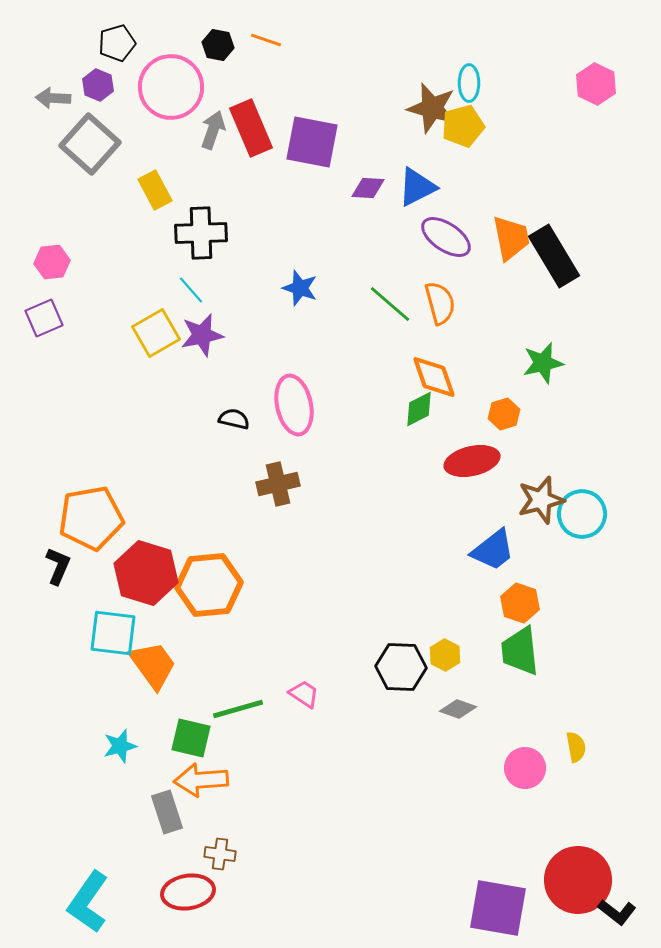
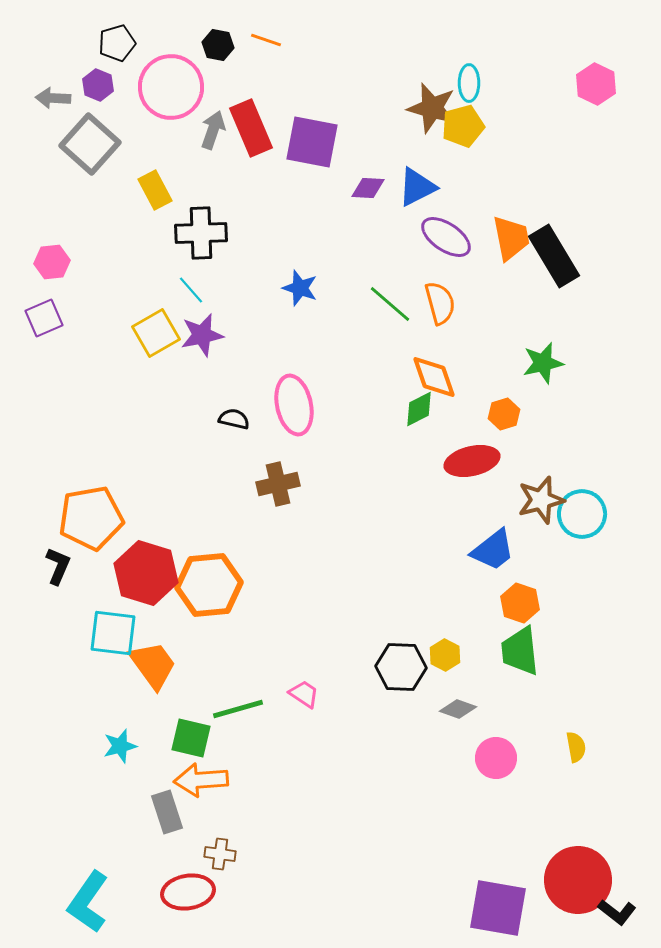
pink circle at (525, 768): moved 29 px left, 10 px up
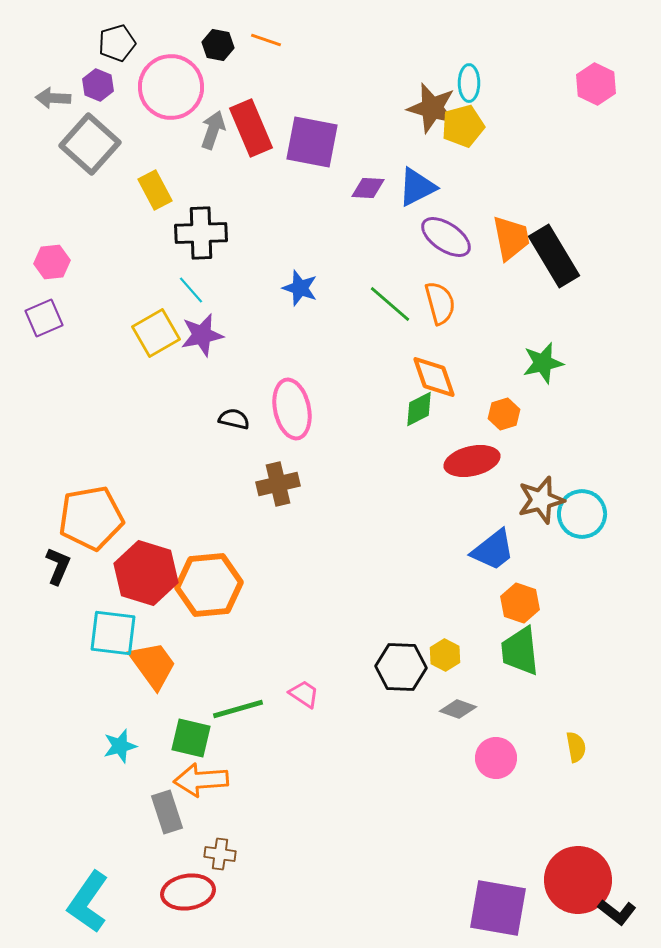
pink ellipse at (294, 405): moved 2 px left, 4 px down
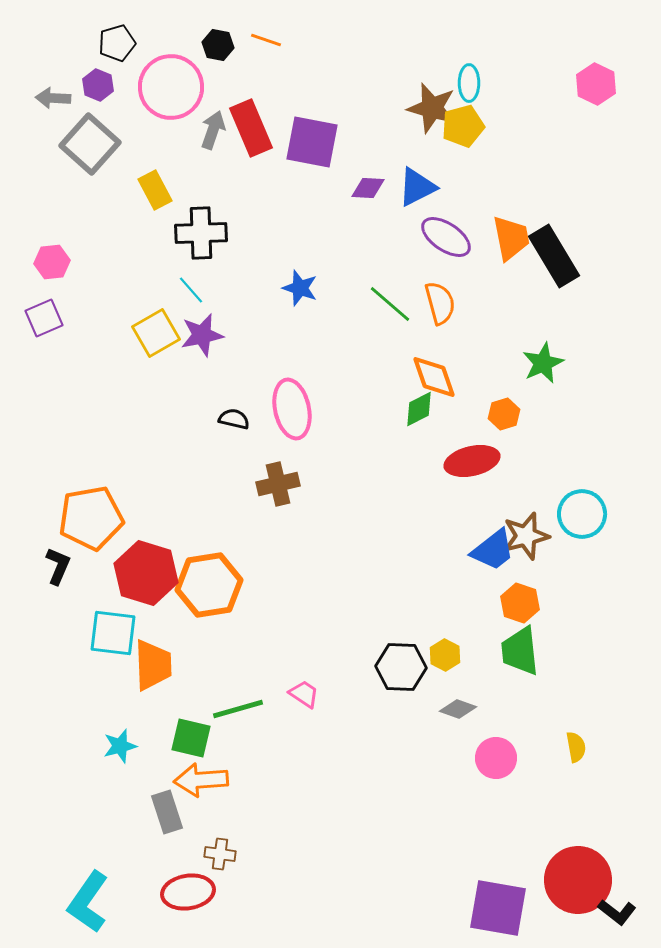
green star at (543, 363): rotated 12 degrees counterclockwise
brown star at (541, 500): moved 15 px left, 36 px down
orange hexagon at (209, 585): rotated 4 degrees counterclockwise
orange trapezoid at (153, 665): rotated 34 degrees clockwise
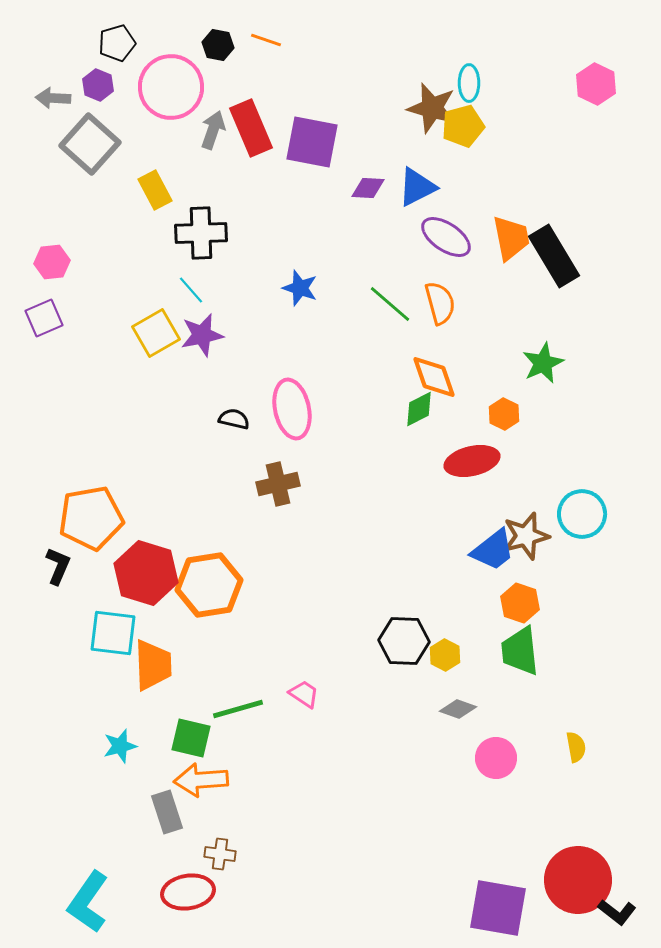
orange hexagon at (504, 414): rotated 16 degrees counterclockwise
black hexagon at (401, 667): moved 3 px right, 26 px up
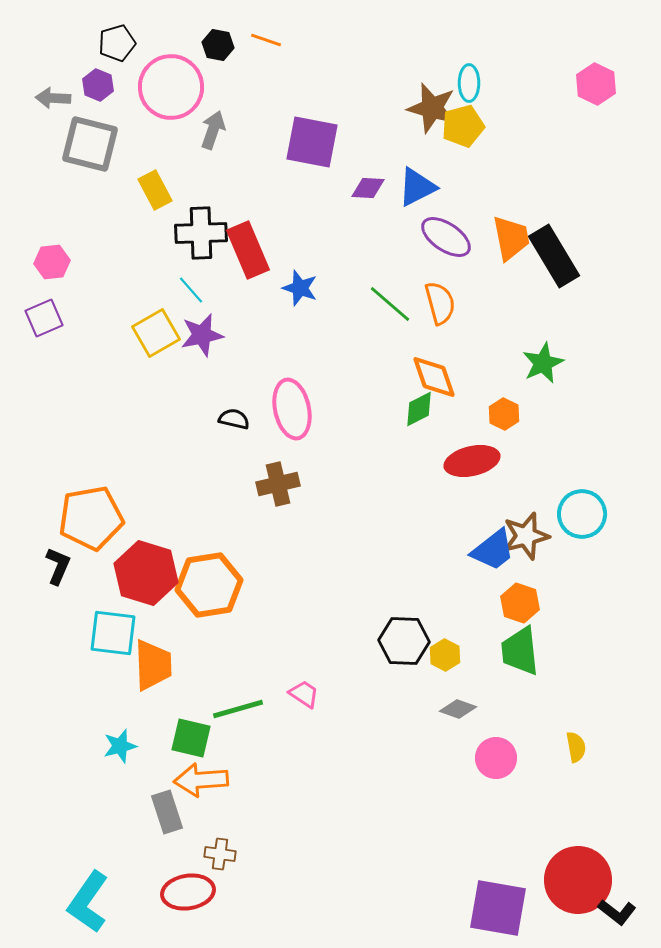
red rectangle at (251, 128): moved 3 px left, 122 px down
gray square at (90, 144): rotated 28 degrees counterclockwise
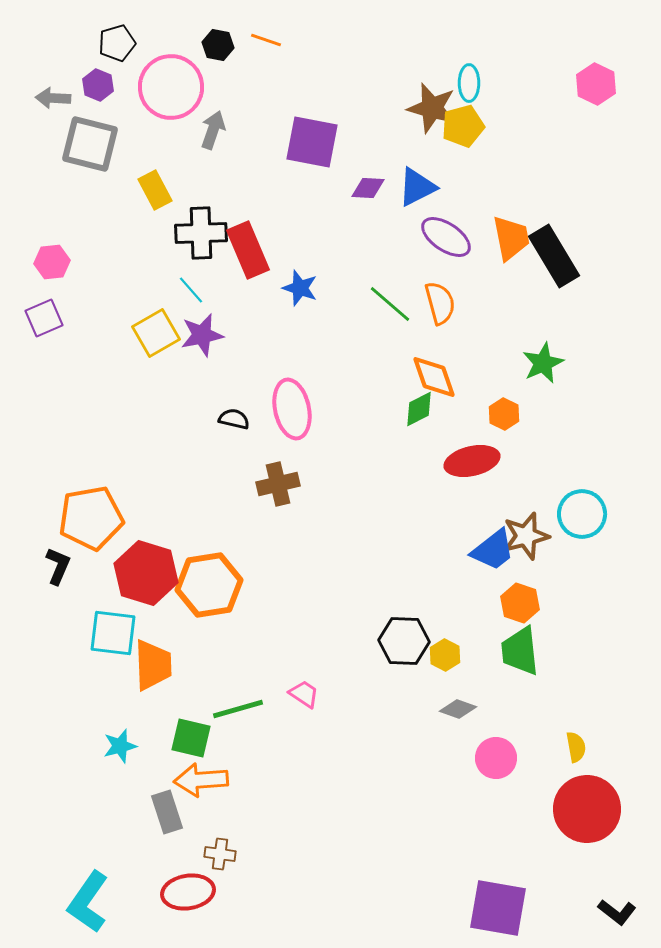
red circle at (578, 880): moved 9 px right, 71 px up
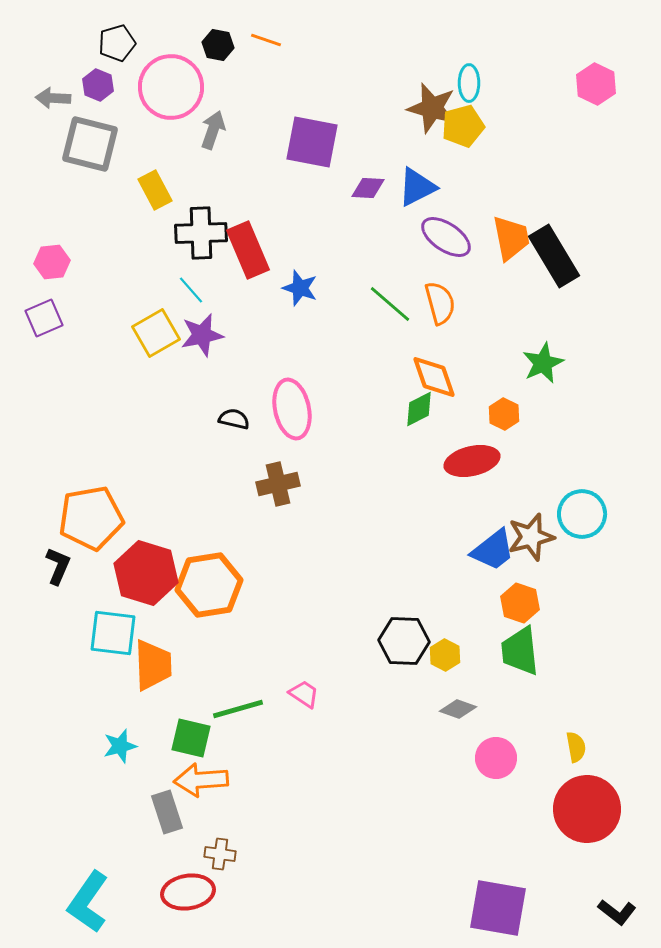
brown star at (526, 536): moved 5 px right, 1 px down
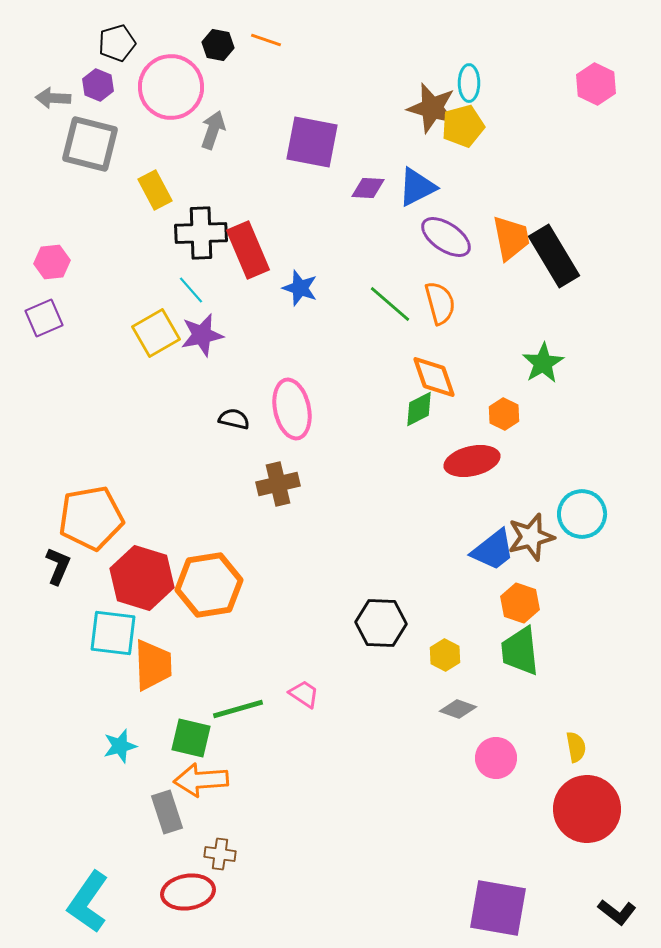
green star at (543, 363): rotated 6 degrees counterclockwise
red hexagon at (146, 573): moved 4 px left, 5 px down
black hexagon at (404, 641): moved 23 px left, 18 px up
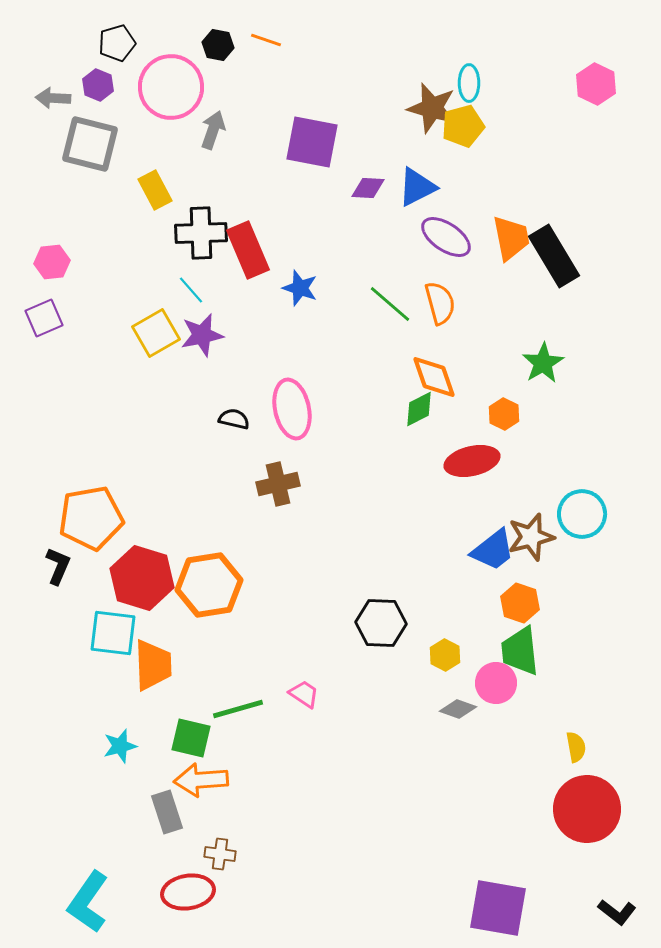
pink circle at (496, 758): moved 75 px up
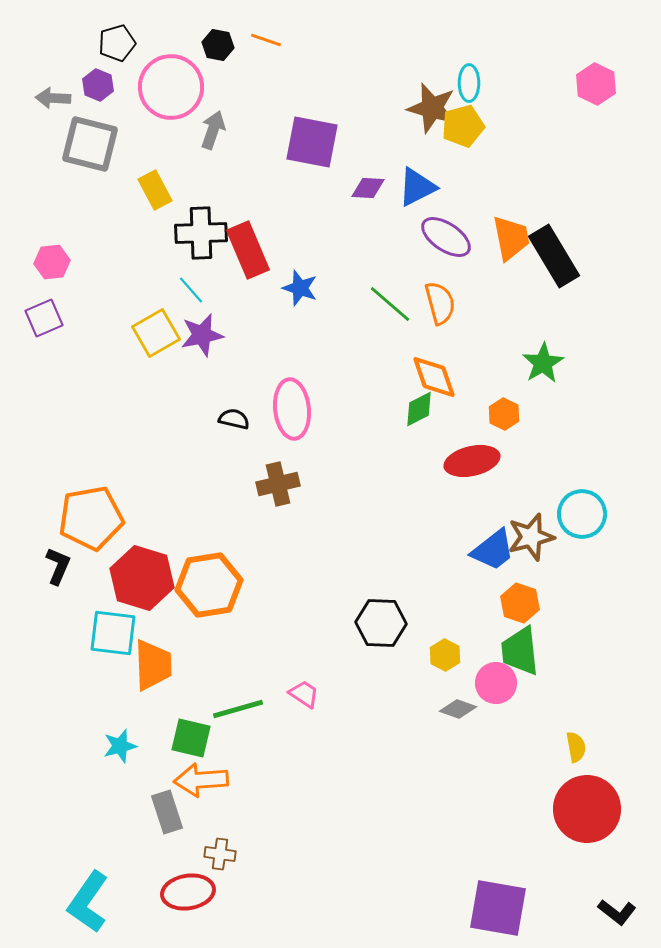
pink ellipse at (292, 409): rotated 6 degrees clockwise
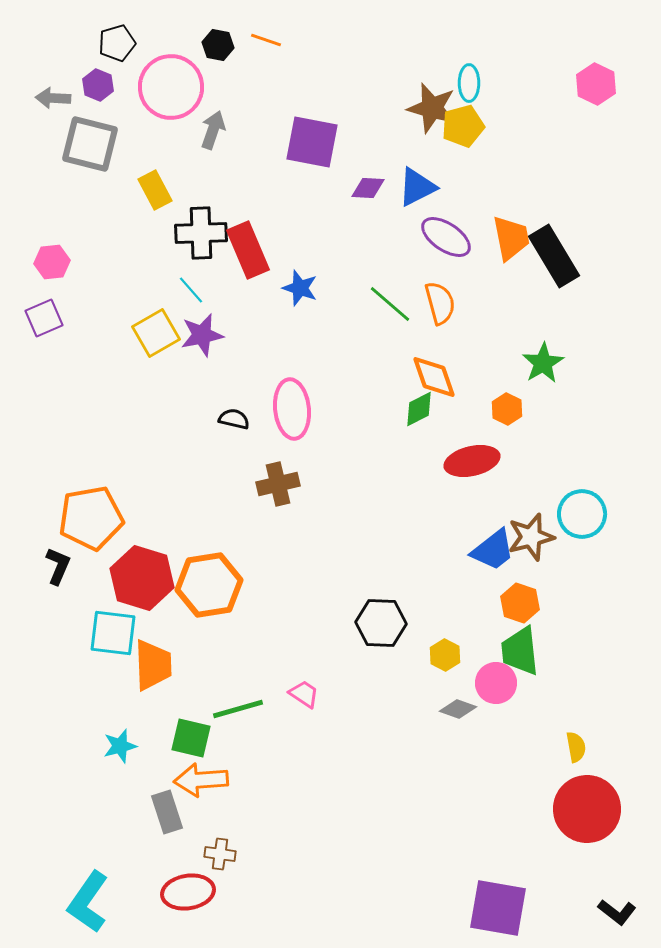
orange hexagon at (504, 414): moved 3 px right, 5 px up
